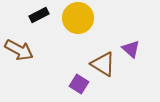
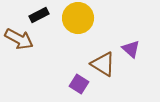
brown arrow: moved 11 px up
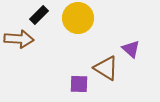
black rectangle: rotated 18 degrees counterclockwise
brown arrow: rotated 24 degrees counterclockwise
brown triangle: moved 3 px right, 4 px down
purple square: rotated 30 degrees counterclockwise
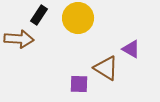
black rectangle: rotated 12 degrees counterclockwise
purple triangle: rotated 12 degrees counterclockwise
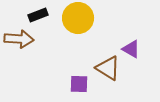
black rectangle: moved 1 px left; rotated 36 degrees clockwise
brown triangle: moved 2 px right
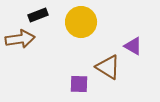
yellow circle: moved 3 px right, 4 px down
brown arrow: moved 1 px right; rotated 12 degrees counterclockwise
purple triangle: moved 2 px right, 3 px up
brown triangle: moved 1 px up
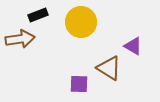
brown triangle: moved 1 px right, 1 px down
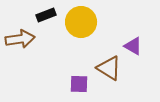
black rectangle: moved 8 px right
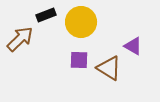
brown arrow: rotated 36 degrees counterclockwise
purple square: moved 24 px up
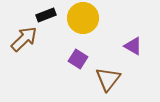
yellow circle: moved 2 px right, 4 px up
brown arrow: moved 4 px right
purple square: moved 1 px left, 1 px up; rotated 30 degrees clockwise
brown triangle: moved 1 px left, 11 px down; rotated 36 degrees clockwise
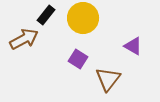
black rectangle: rotated 30 degrees counterclockwise
brown arrow: rotated 16 degrees clockwise
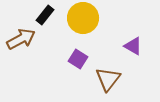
black rectangle: moved 1 px left
brown arrow: moved 3 px left
